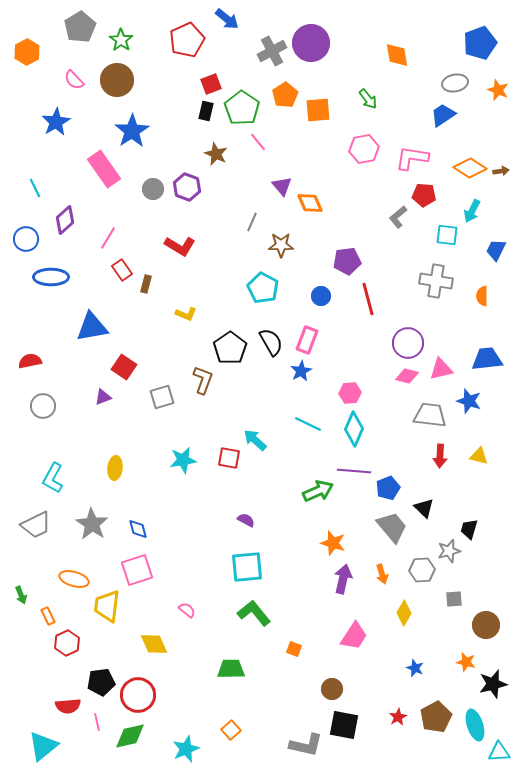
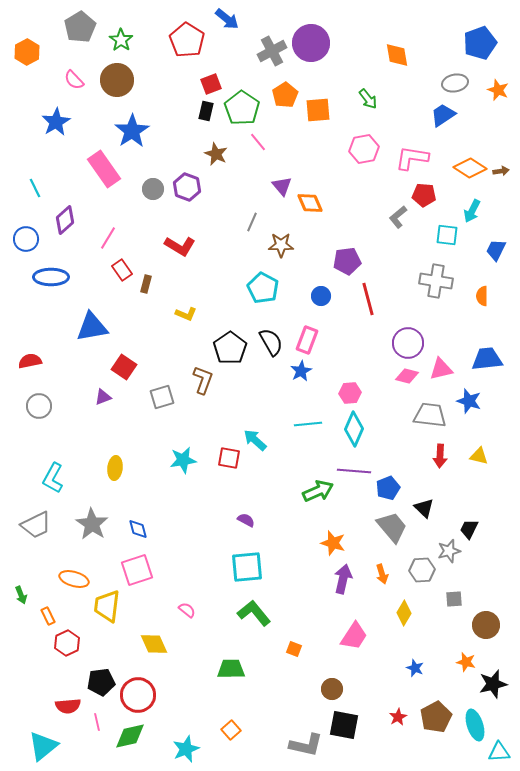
red pentagon at (187, 40): rotated 16 degrees counterclockwise
gray circle at (43, 406): moved 4 px left
cyan line at (308, 424): rotated 32 degrees counterclockwise
black trapezoid at (469, 529): rotated 10 degrees clockwise
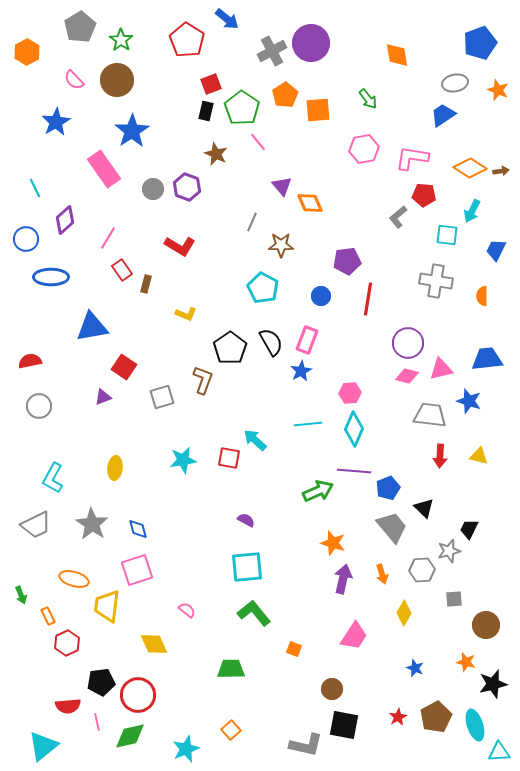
red line at (368, 299): rotated 24 degrees clockwise
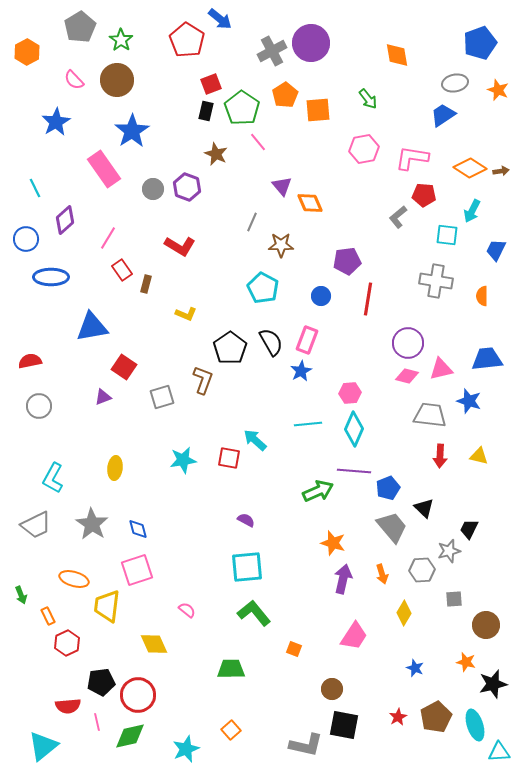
blue arrow at (227, 19): moved 7 px left
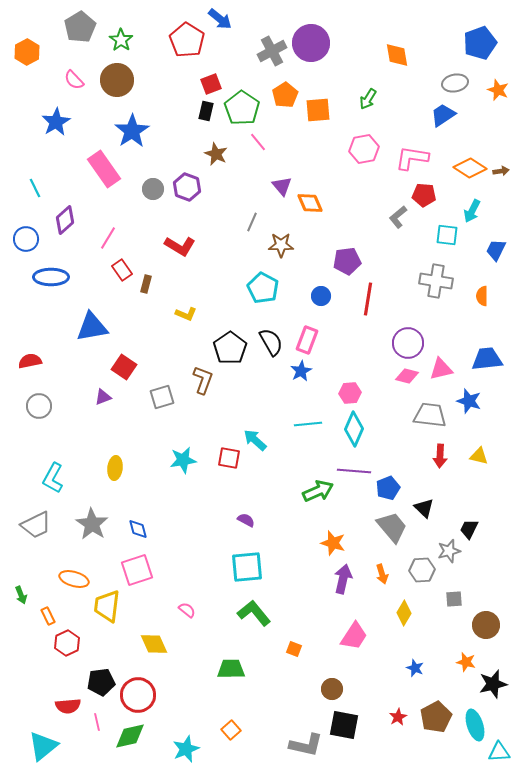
green arrow at (368, 99): rotated 70 degrees clockwise
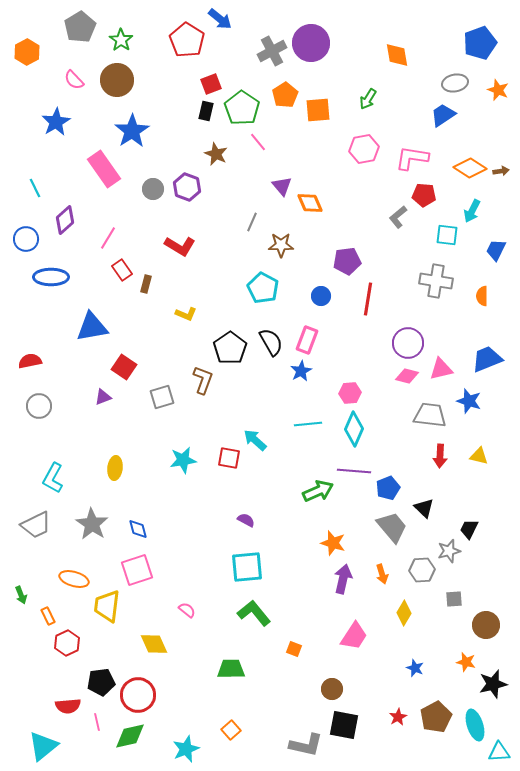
blue trapezoid at (487, 359): rotated 16 degrees counterclockwise
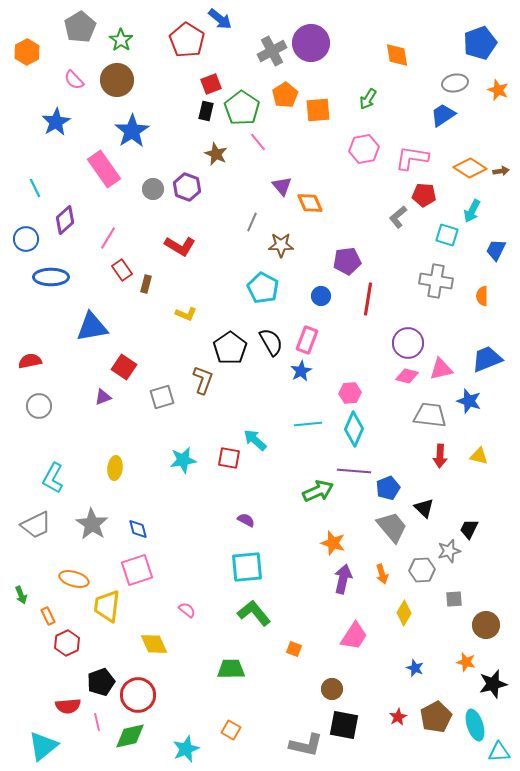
cyan square at (447, 235): rotated 10 degrees clockwise
black pentagon at (101, 682): rotated 12 degrees counterclockwise
orange square at (231, 730): rotated 18 degrees counterclockwise
